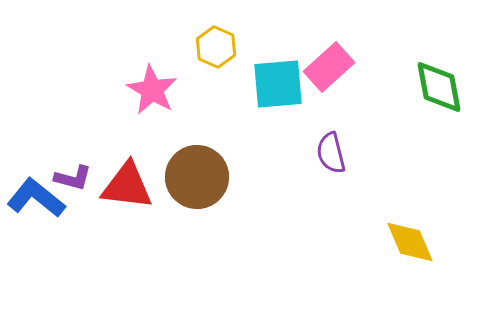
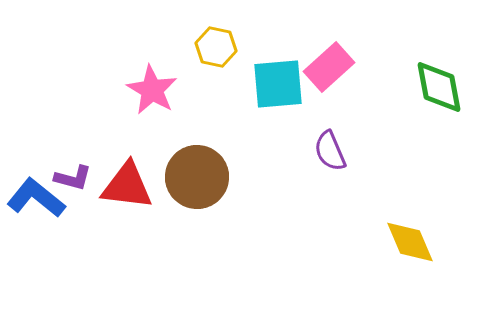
yellow hexagon: rotated 12 degrees counterclockwise
purple semicircle: moved 1 px left, 2 px up; rotated 9 degrees counterclockwise
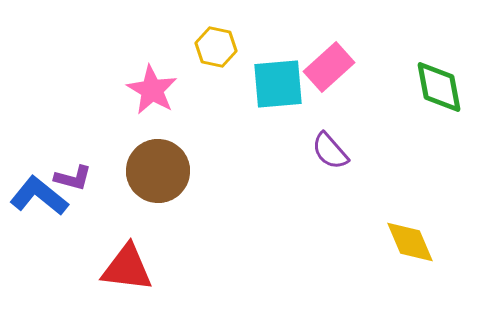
purple semicircle: rotated 18 degrees counterclockwise
brown circle: moved 39 px left, 6 px up
red triangle: moved 82 px down
blue L-shape: moved 3 px right, 2 px up
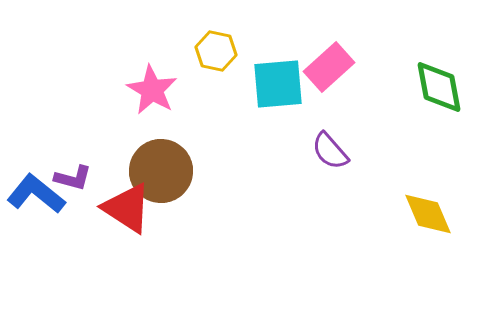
yellow hexagon: moved 4 px down
brown circle: moved 3 px right
blue L-shape: moved 3 px left, 2 px up
yellow diamond: moved 18 px right, 28 px up
red triangle: moved 60 px up; rotated 26 degrees clockwise
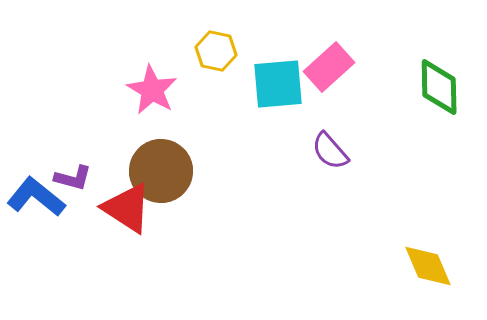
green diamond: rotated 10 degrees clockwise
blue L-shape: moved 3 px down
yellow diamond: moved 52 px down
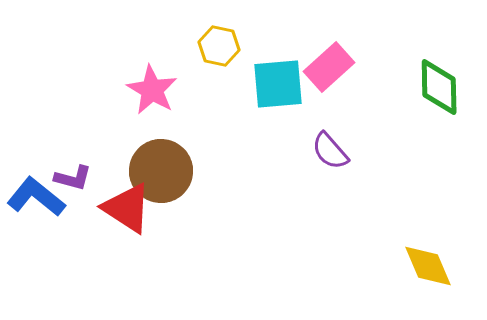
yellow hexagon: moved 3 px right, 5 px up
